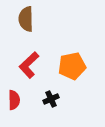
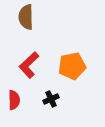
brown semicircle: moved 2 px up
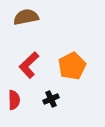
brown semicircle: rotated 80 degrees clockwise
orange pentagon: rotated 16 degrees counterclockwise
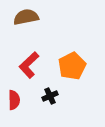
black cross: moved 1 px left, 3 px up
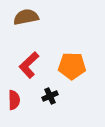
orange pentagon: rotated 28 degrees clockwise
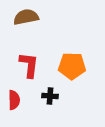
red L-shape: rotated 140 degrees clockwise
black cross: rotated 28 degrees clockwise
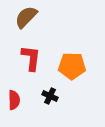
brown semicircle: rotated 35 degrees counterclockwise
red L-shape: moved 2 px right, 7 px up
black cross: rotated 21 degrees clockwise
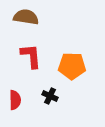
brown semicircle: rotated 55 degrees clockwise
red L-shape: moved 2 px up; rotated 12 degrees counterclockwise
red semicircle: moved 1 px right
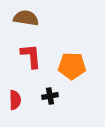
brown semicircle: moved 1 px down
black cross: rotated 35 degrees counterclockwise
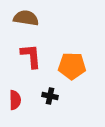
black cross: rotated 21 degrees clockwise
